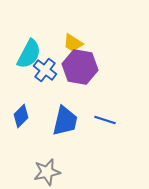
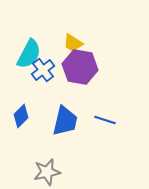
blue cross: moved 2 px left; rotated 15 degrees clockwise
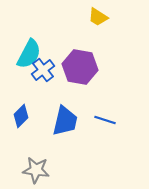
yellow trapezoid: moved 25 px right, 26 px up
gray star: moved 11 px left, 2 px up; rotated 20 degrees clockwise
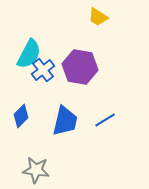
blue line: rotated 50 degrees counterclockwise
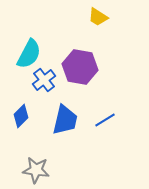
blue cross: moved 1 px right, 10 px down
blue trapezoid: moved 1 px up
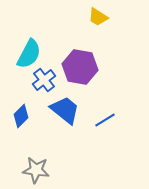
blue trapezoid: moved 10 px up; rotated 64 degrees counterclockwise
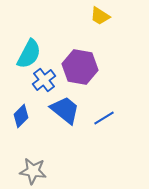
yellow trapezoid: moved 2 px right, 1 px up
blue line: moved 1 px left, 2 px up
gray star: moved 3 px left, 1 px down
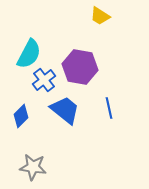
blue line: moved 5 px right, 10 px up; rotated 70 degrees counterclockwise
gray star: moved 4 px up
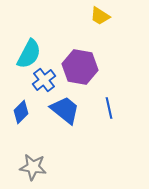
blue diamond: moved 4 px up
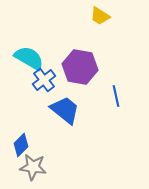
cyan semicircle: moved 4 px down; rotated 88 degrees counterclockwise
blue line: moved 7 px right, 12 px up
blue diamond: moved 33 px down
